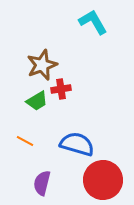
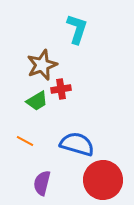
cyan L-shape: moved 16 px left, 7 px down; rotated 48 degrees clockwise
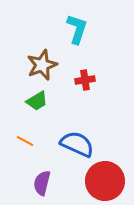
red cross: moved 24 px right, 9 px up
blue semicircle: rotated 8 degrees clockwise
red circle: moved 2 px right, 1 px down
